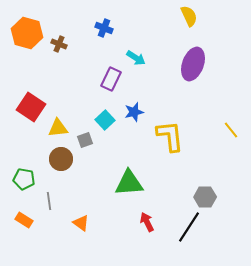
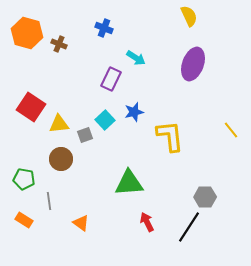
yellow triangle: moved 1 px right, 4 px up
gray square: moved 5 px up
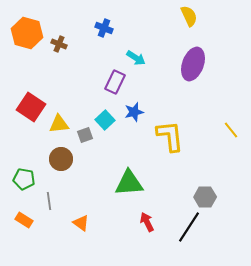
purple rectangle: moved 4 px right, 3 px down
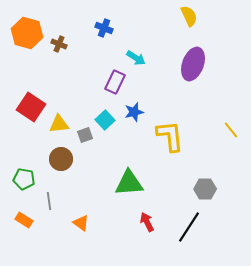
gray hexagon: moved 8 px up
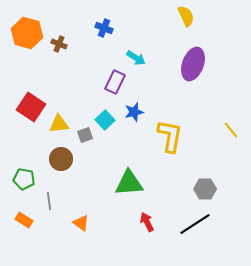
yellow semicircle: moved 3 px left
yellow L-shape: rotated 16 degrees clockwise
black line: moved 6 px right, 3 px up; rotated 24 degrees clockwise
